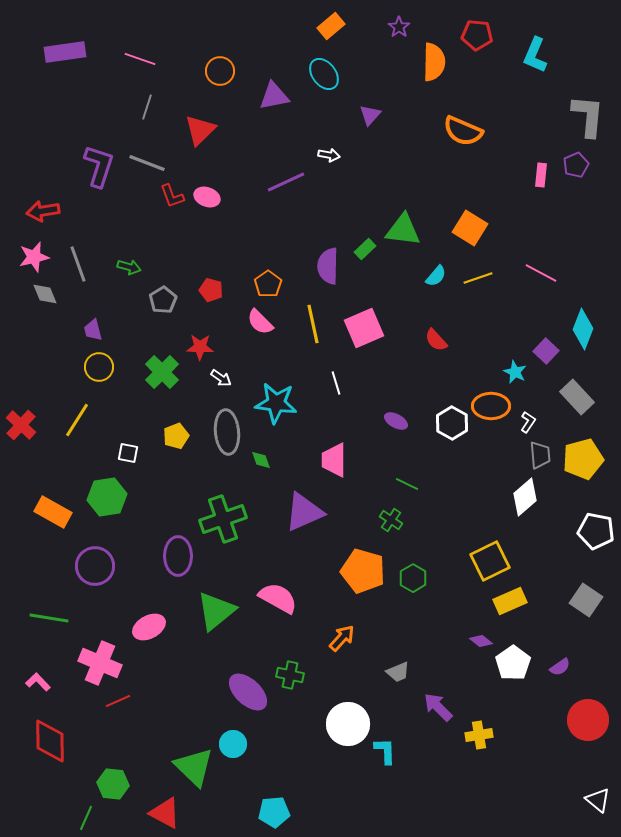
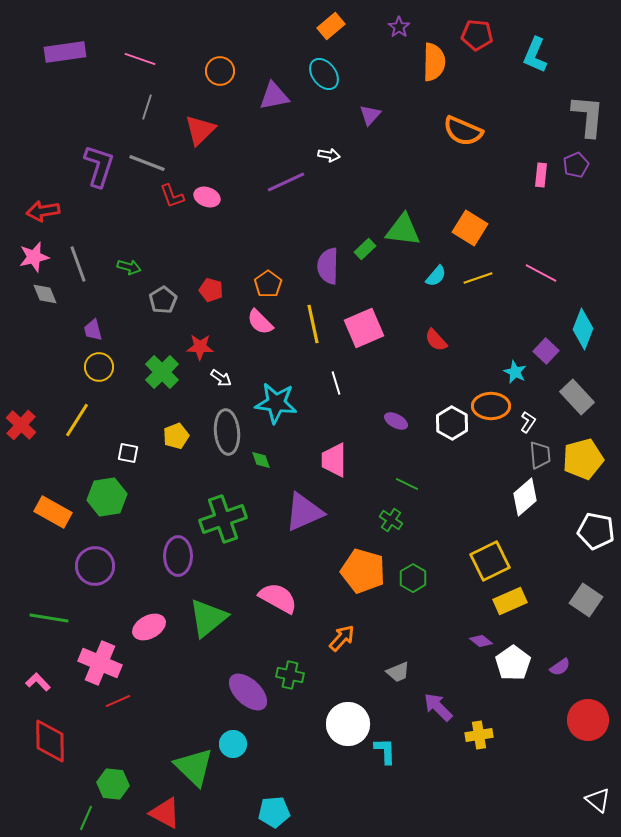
green triangle at (216, 611): moved 8 px left, 7 px down
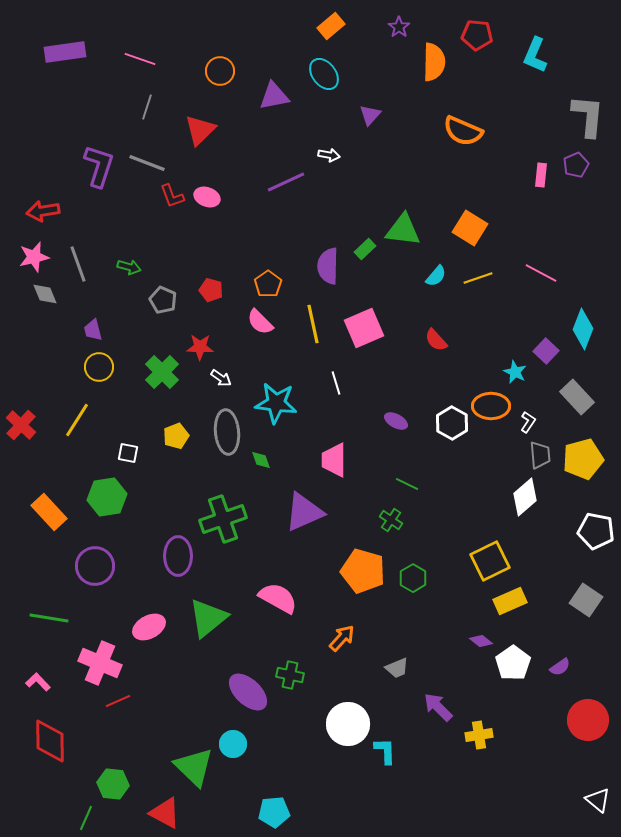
gray pentagon at (163, 300): rotated 16 degrees counterclockwise
orange rectangle at (53, 512): moved 4 px left; rotated 18 degrees clockwise
gray trapezoid at (398, 672): moved 1 px left, 4 px up
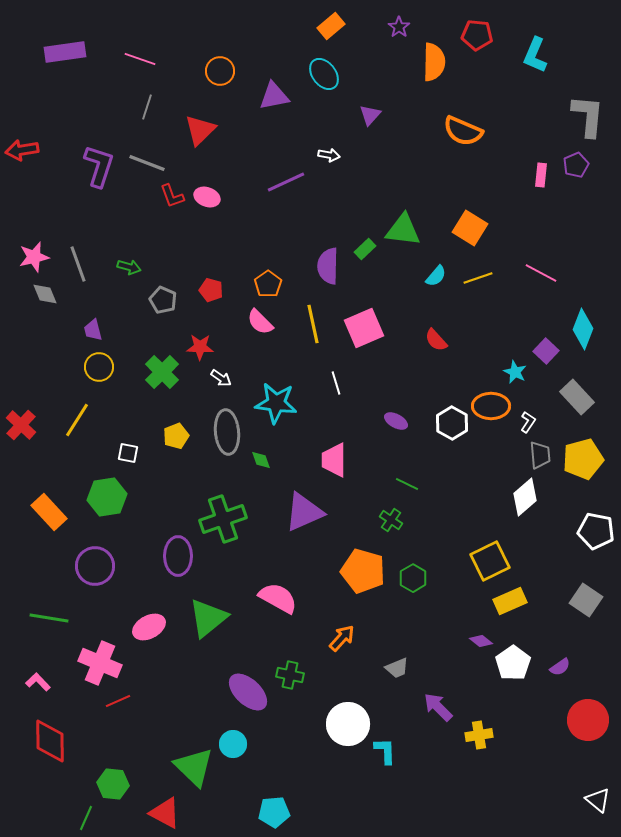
red arrow at (43, 211): moved 21 px left, 61 px up
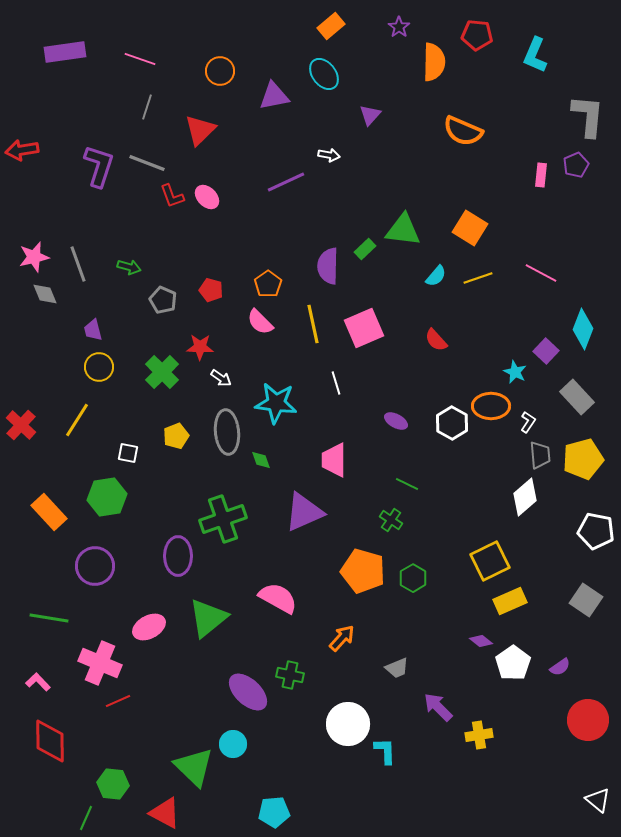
pink ellipse at (207, 197): rotated 25 degrees clockwise
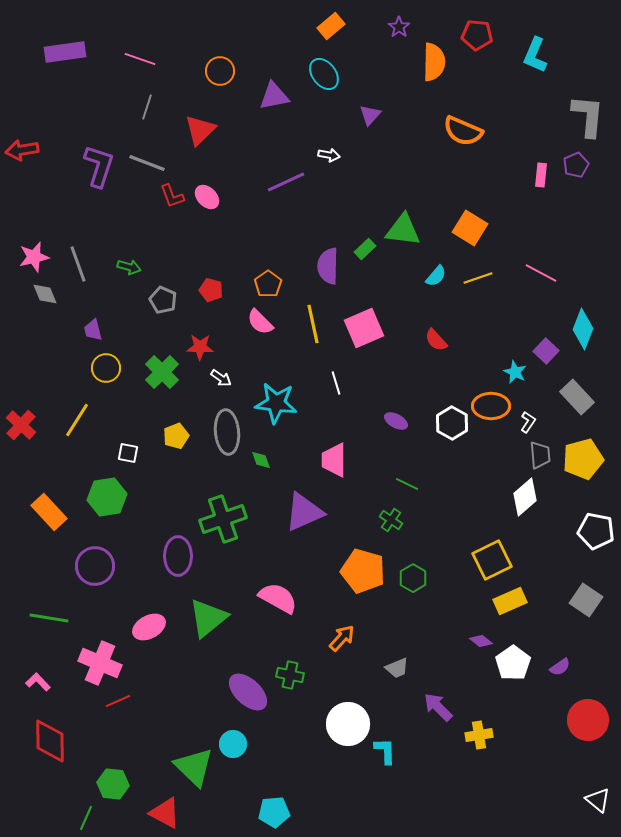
yellow circle at (99, 367): moved 7 px right, 1 px down
yellow square at (490, 561): moved 2 px right, 1 px up
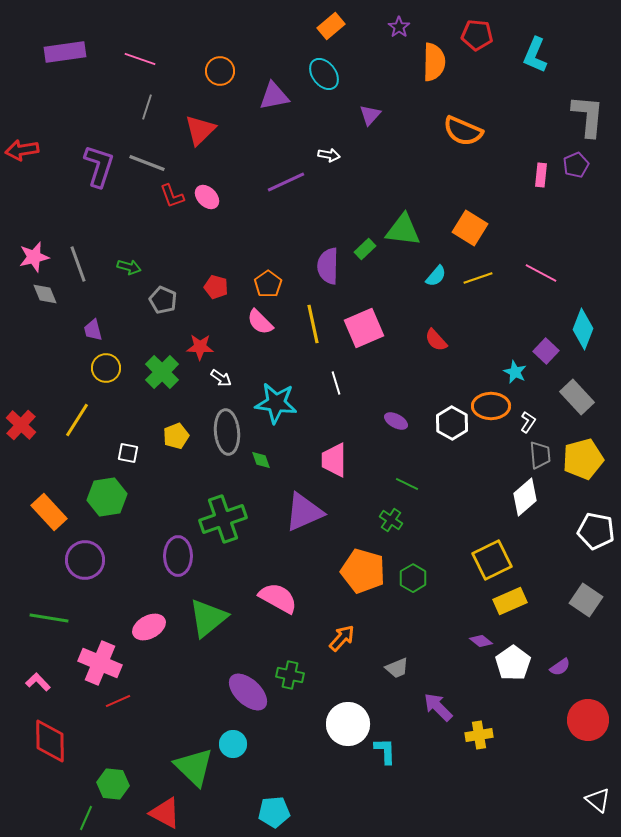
red pentagon at (211, 290): moved 5 px right, 3 px up
purple circle at (95, 566): moved 10 px left, 6 px up
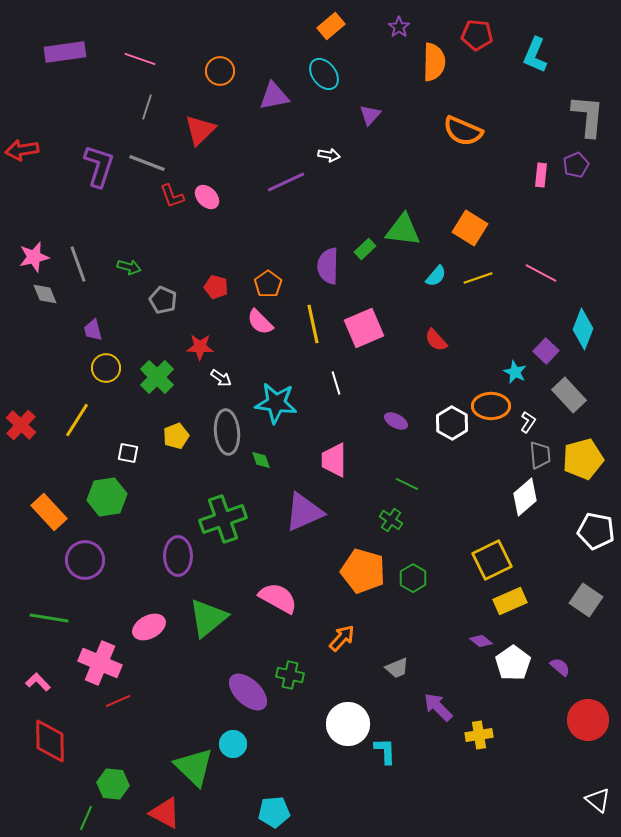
green cross at (162, 372): moved 5 px left, 5 px down
gray rectangle at (577, 397): moved 8 px left, 2 px up
purple semicircle at (560, 667): rotated 105 degrees counterclockwise
